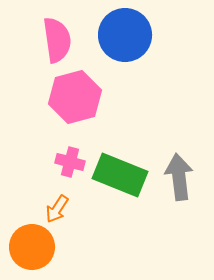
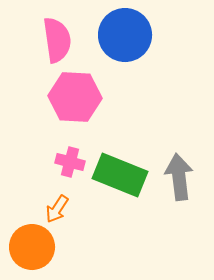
pink hexagon: rotated 18 degrees clockwise
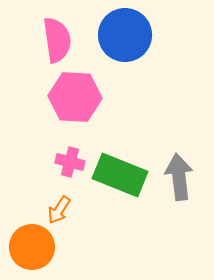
orange arrow: moved 2 px right, 1 px down
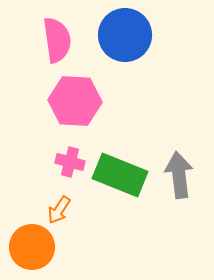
pink hexagon: moved 4 px down
gray arrow: moved 2 px up
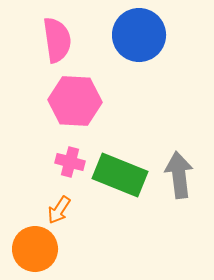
blue circle: moved 14 px right
orange circle: moved 3 px right, 2 px down
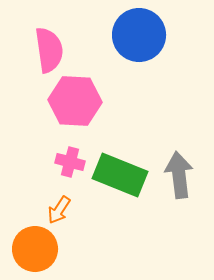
pink semicircle: moved 8 px left, 10 px down
